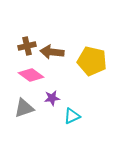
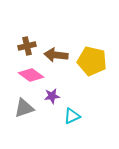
brown arrow: moved 4 px right, 3 px down
purple star: moved 2 px up
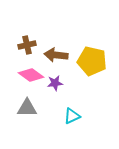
brown cross: moved 1 px up
purple star: moved 3 px right, 13 px up
gray triangle: moved 3 px right; rotated 20 degrees clockwise
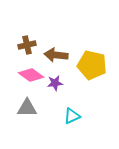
yellow pentagon: moved 4 px down
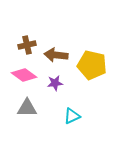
pink diamond: moved 7 px left
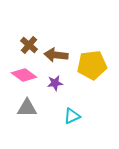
brown cross: moved 2 px right; rotated 36 degrees counterclockwise
yellow pentagon: rotated 20 degrees counterclockwise
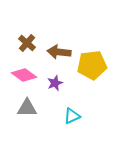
brown cross: moved 2 px left, 2 px up
brown arrow: moved 3 px right, 3 px up
purple star: rotated 14 degrees counterclockwise
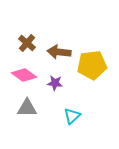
purple star: rotated 28 degrees clockwise
cyan triangle: rotated 18 degrees counterclockwise
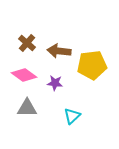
brown arrow: moved 1 px up
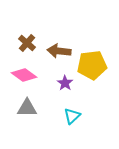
purple star: moved 10 px right; rotated 28 degrees clockwise
